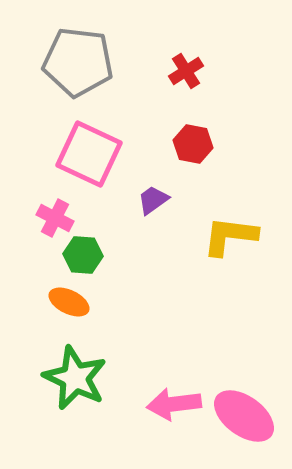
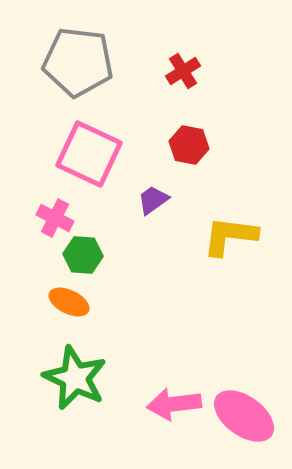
red cross: moved 3 px left
red hexagon: moved 4 px left, 1 px down
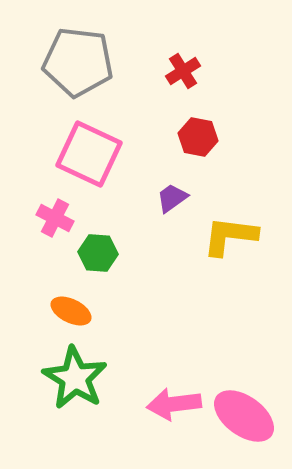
red hexagon: moved 9 px right, 8 px up
purple trapezoid: moved 19 px right, 2 px up
green hexagon: moved 15 px right, 2 px up
orange ellipse: moved 2 px right, 9 px down
green star: rotated 6 degrees clockwise
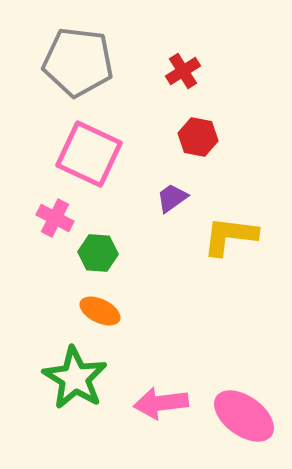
orange ellipse: moved 29 px right
pink arrow: moved 13 px left, 1 px up
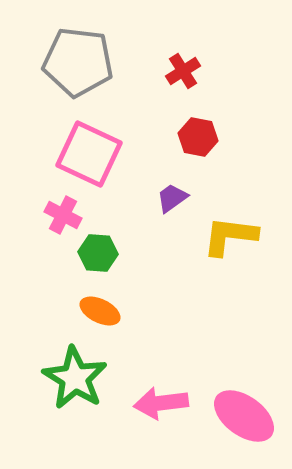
pink cross: moved 8 px right, 3 px up
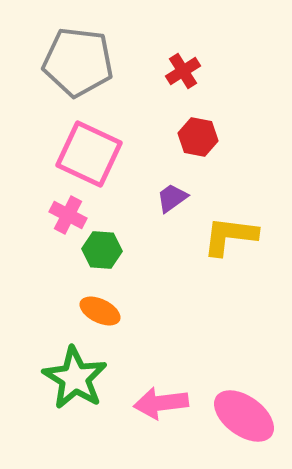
pink cross: moved 5 px right
green hexagon: moved 4 px right, 3 px up
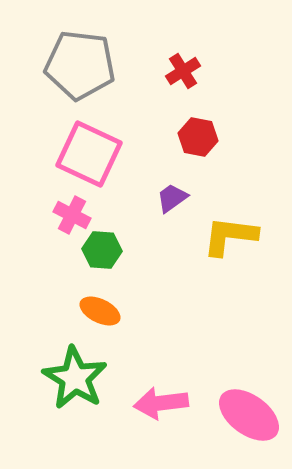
gray pentagon: moved 2 px right, 3 px down
pink cross: moved 4 px right
pink ellipse: moved 5 px right, 1 px up
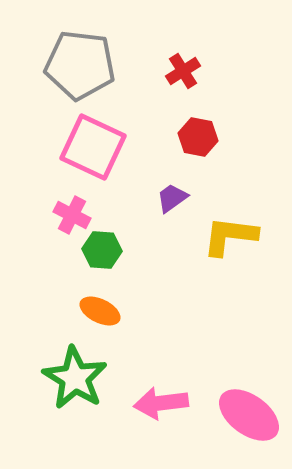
pink square: moved 4 px right, 7 px up
